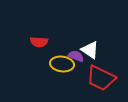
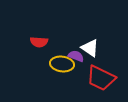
white triangle: moved 2 px up
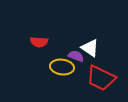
yellow ellipse: moved 3 px down
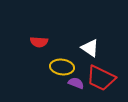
purple semicircle: moved 27 px down
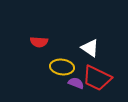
red trapezoid: moved 4 px left
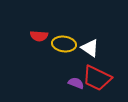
red semicircle: moved 6 px up
yellow ellipse: moved 2 px right, 23 px up
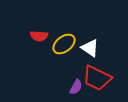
yellow ellipse: rotated 45 degrees counterclockwise
purple semicircle: moved 4 px down; rotated 98 degrees clockwise
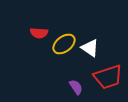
red semicircle: moved 3 px up
red trapezoid: moved 11 px right, 1 px up; rotated 44 degrees counterclockwise
purple semicircle: rotated 63 degrees counterclockwise
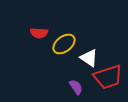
white triangle: moved 1 px left, 10 px down
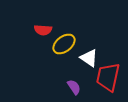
red semicircle: moved 4 px right, 3 px up
red trapezoid: rotated 120 degrees clockwise
purple semicircle: moved 2 px left
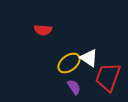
yellow ellipse: moved 5 px right, 19 px down
red trapezoid: rotated 8 degrees clockwise
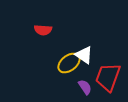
white triangle: moved 5 px left, 3 px up
purple semicircle: moved 11 px right
